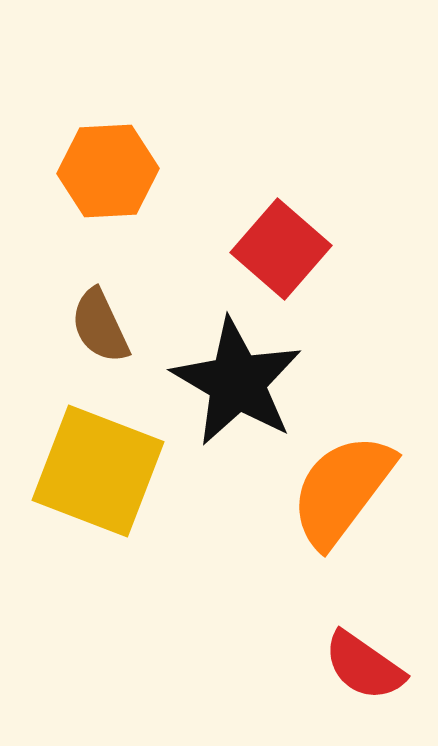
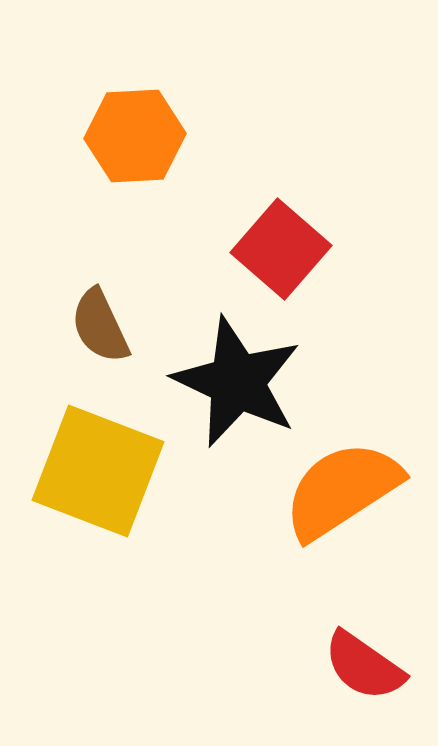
orange hexagon: moved 27 px right, 35 px up
black star: rotated 5 degrees counterclockwise
orange semicircle: rotated 20 degrees clockwise
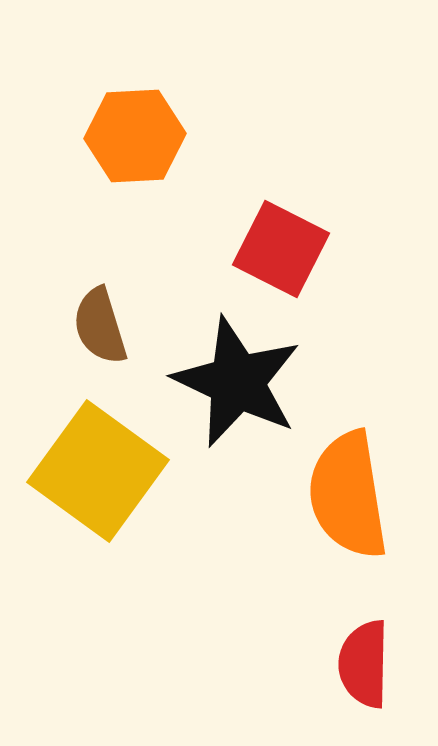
red square: rotated 14 degrees counterclockwise
brown semicircle: rotated 8 degrees clockwise
yellow square: rotated 15 degrees clockwise
orange semicircle: moved 6 px right, 5 px down; rotated 66 degrees counterclockwise
red semicircle: moved 2 px up; rotated 56 degrees clockwise
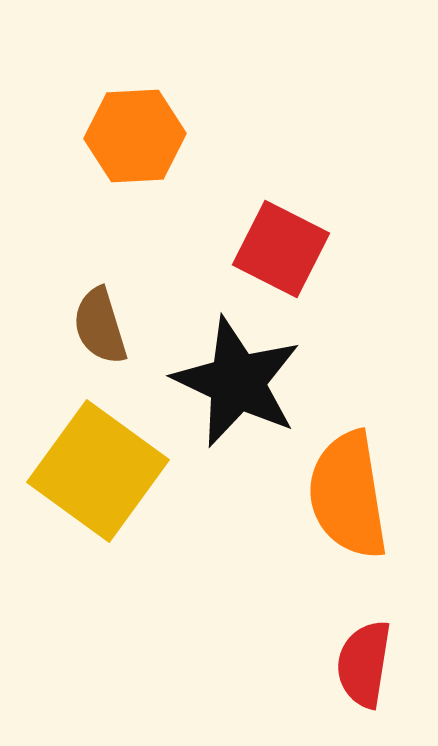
red semicircle: rotated 8 degrees clockwise
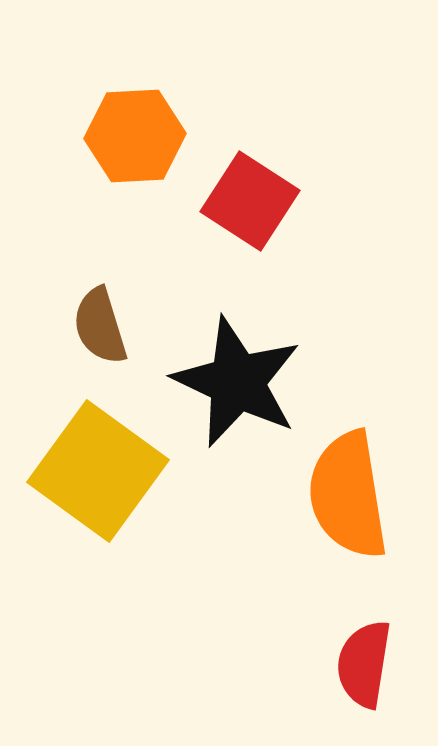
red square: moved 31 px left, 48 px up; rotated 6 degrees clockwise
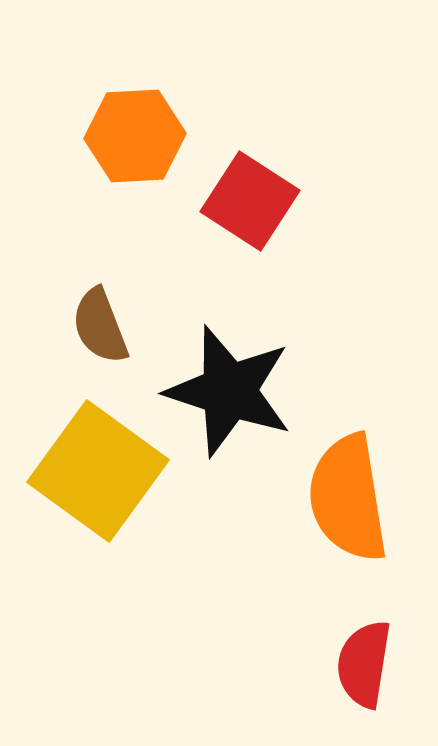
brown semicircle: rotated 4 degrees counterclockwise
black star: moved 8 px left, 9 px down; rotated 7 degrees counterclockwise
orange semicircle: moved 3 px down
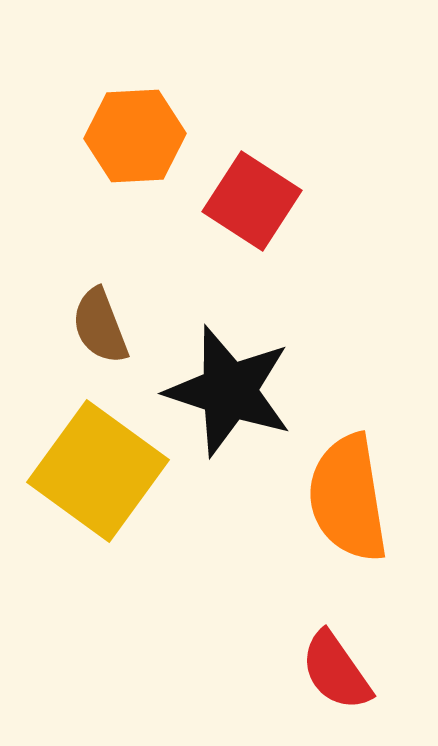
red square: moved 2 px right
red semicircle: moved 28 px left, 7 px down; rotated 44 degrees counterclockwise
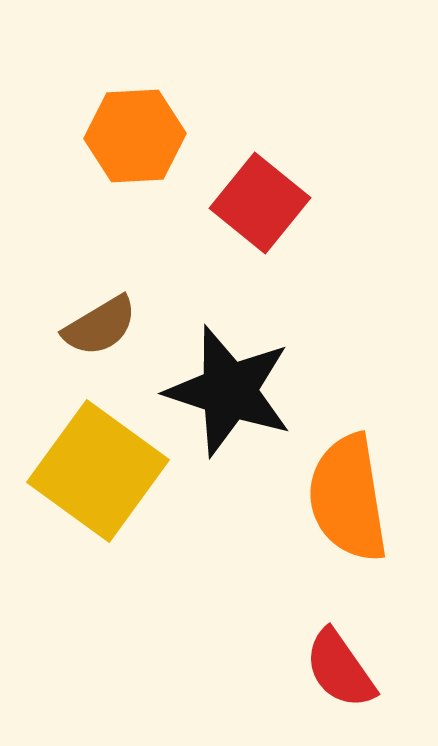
red square: moved 8 px right, 2 px down; rotated 6 degrees clockwise
brown semicircle: rotated 100 degrees counterclockwise
red semicircle: moved 4 px right, 2 px up
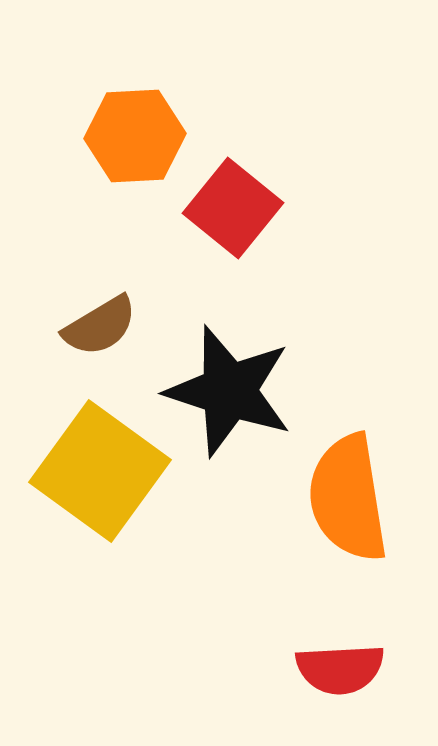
red square: moved 27 px left, 5 px down
yellow square: moved 2 px right
red semicircle: rotated 58 degrees counterclockwise
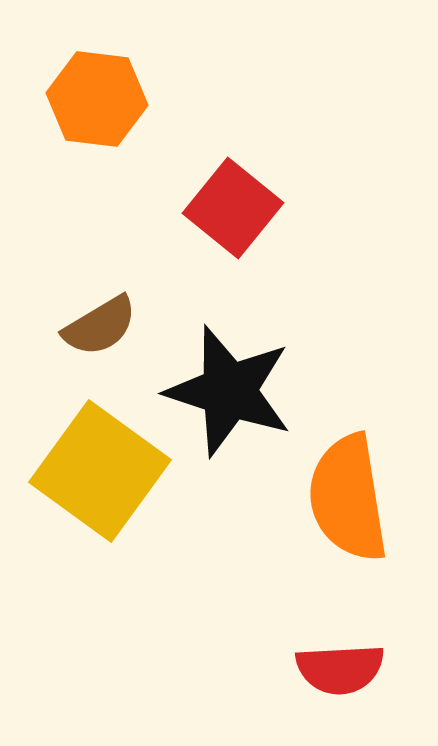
orange hexagon: moved 38 px left, 37 px up; rotated 10 degrees clockwise
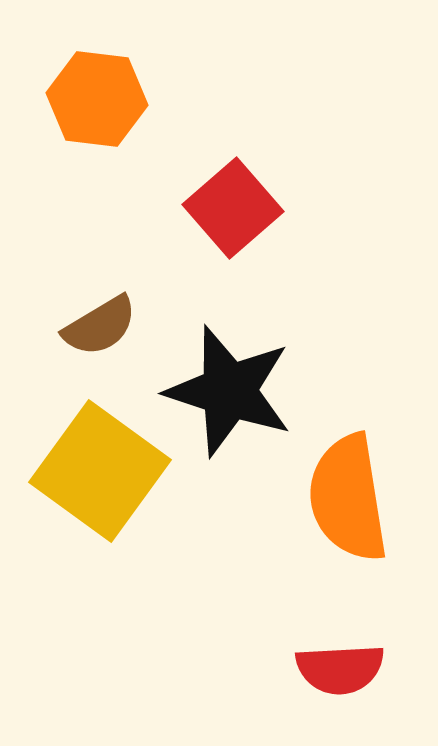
red square: rotated 10 degrees clockwise
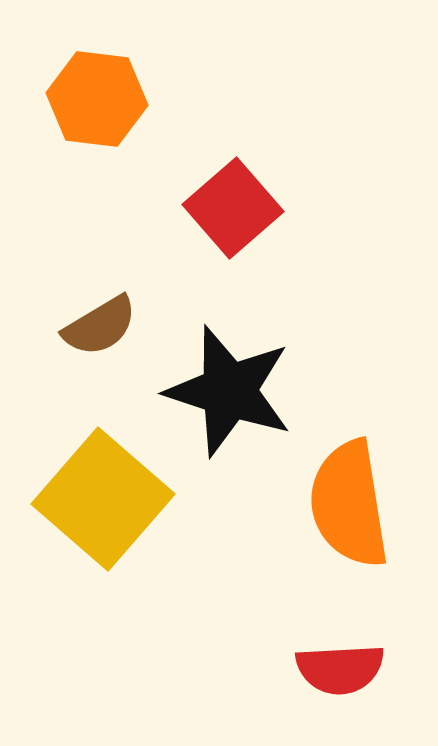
yellow square: moved 3 px right, 28 px down; rotated 5 degrees clockwise
orange semicircle: moved 1 px right, 6 px down
